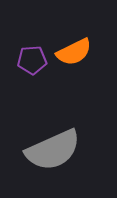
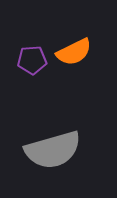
gray semicircle: rotated 8 degrees clockwise
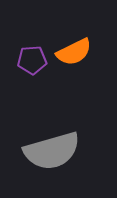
gray semicircle: moved 1 px left, 1 px down
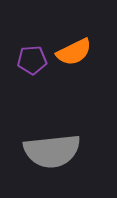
gray semicircle: rotated 10 degrees clockwise
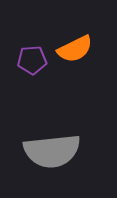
orange semicircle: moved 1 px right, 3 px up
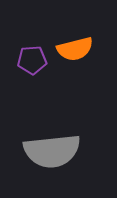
orange semicircle: rotated 12 degrees clockwise
